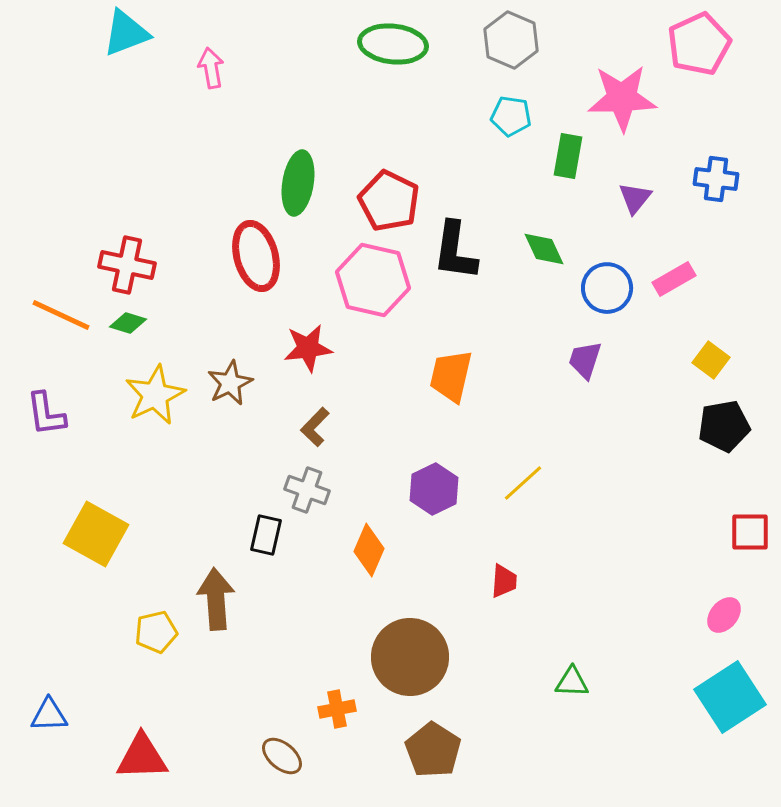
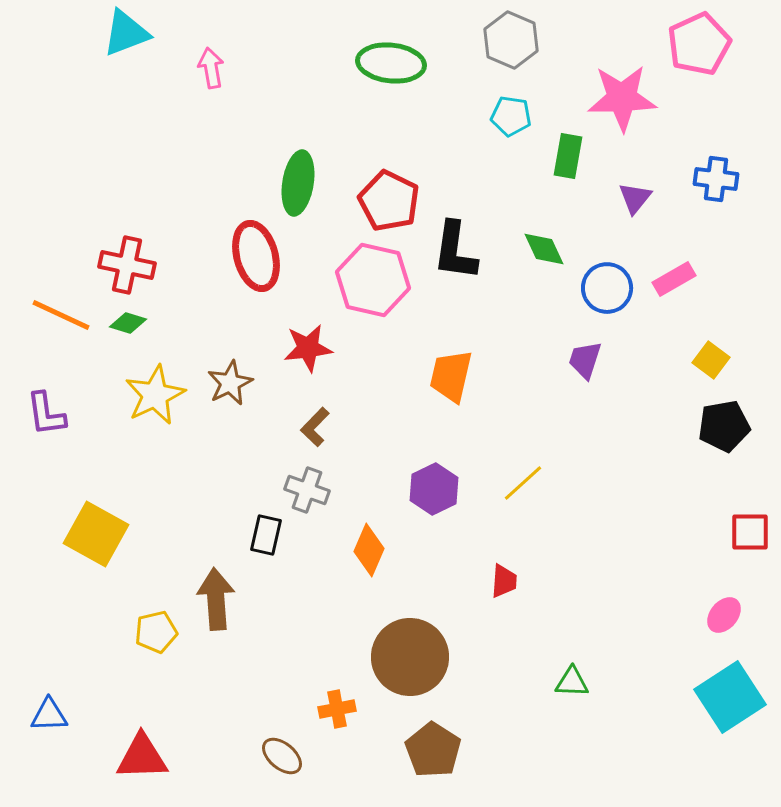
green ellipse at (393, 44): moved 2 px left, 19 px down
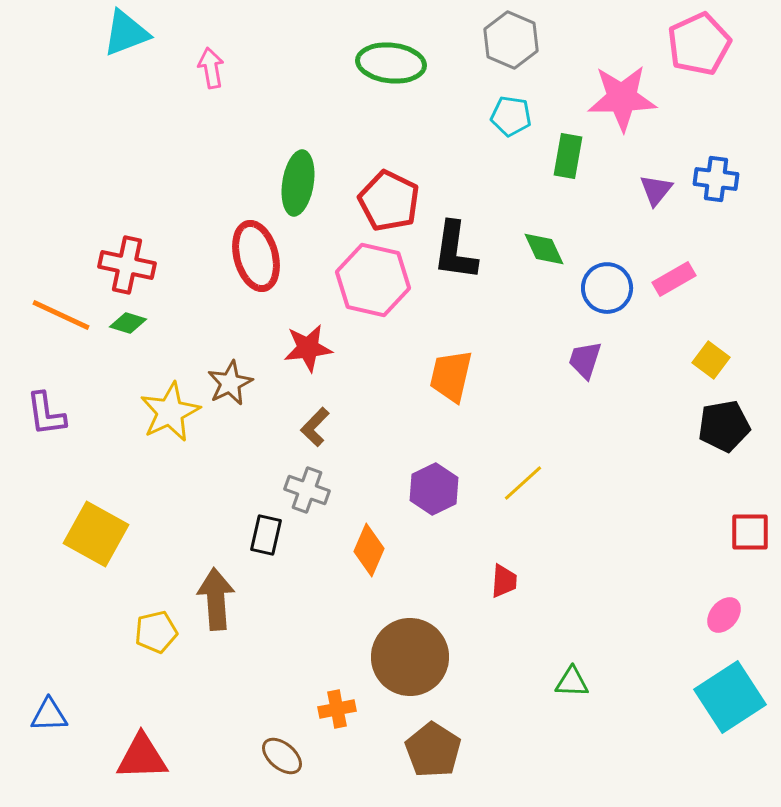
purple triangle at (635, 198): moved 21 px right, 8 px up
yellow star at (155, 395): moved 15 px right, 17 px down
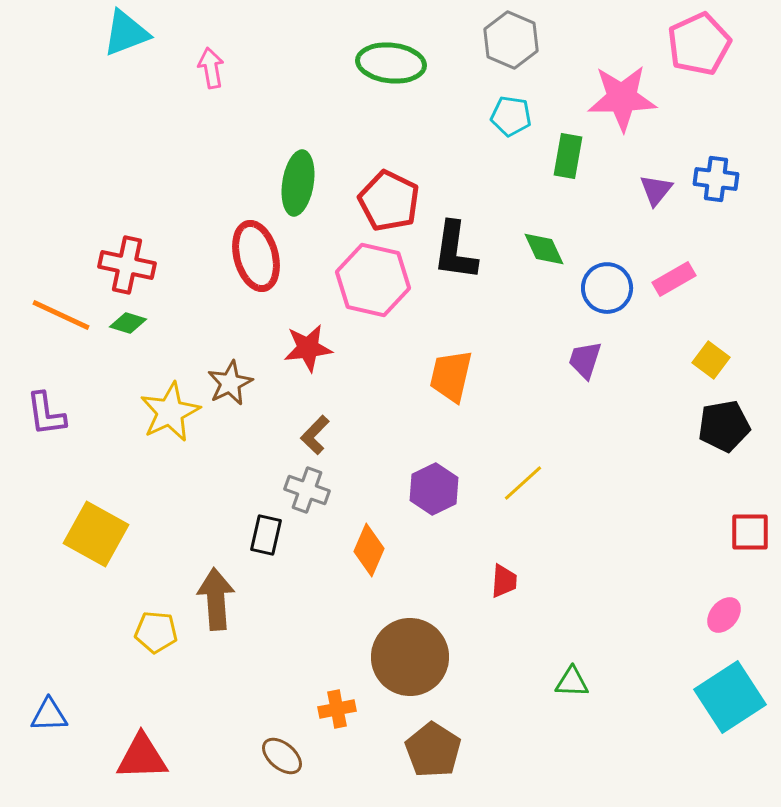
brown L-shape at (315, 427): moved 8 px down
yellow pentagon at (156, 632): rotated 18 degrees clockwise
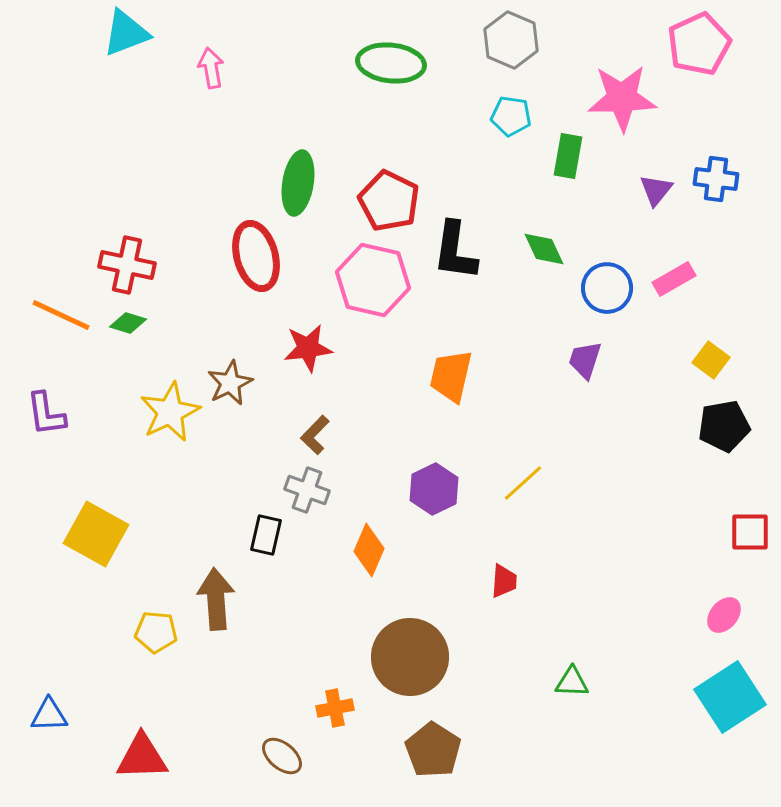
orange cross at (337, 709): moved 2 px left, 1 px up
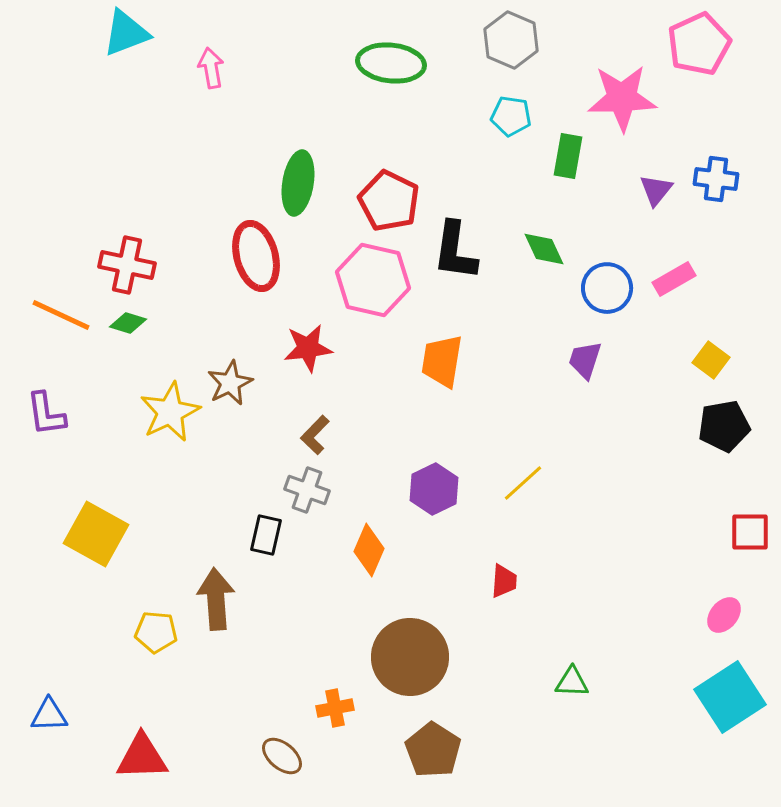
orange trapezoid at (451, 376): moved 9 px left, 15 px up; rotated 4 degrees counterclockwise
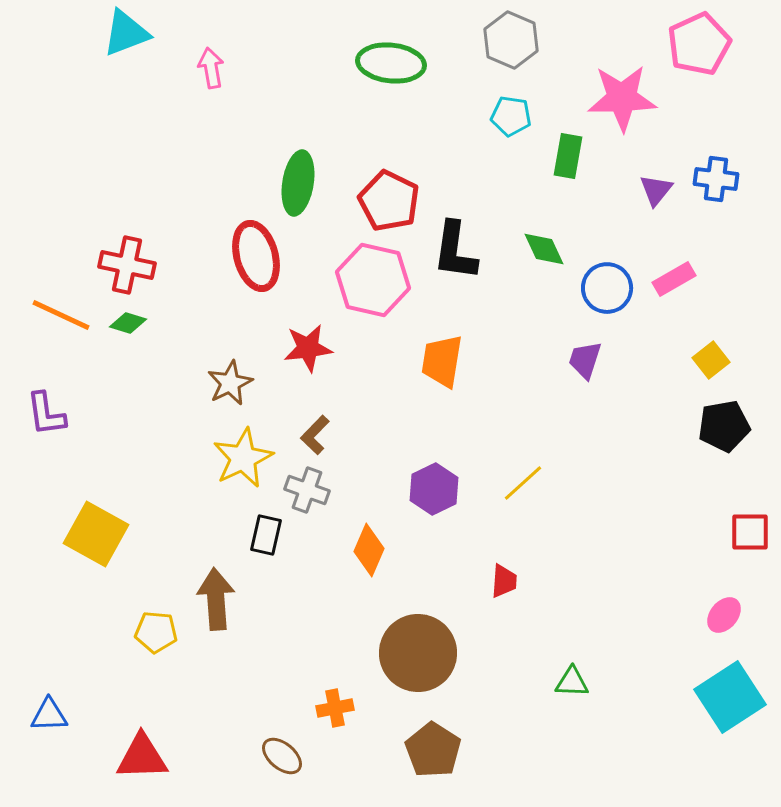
yellow square at (711, 360): rotated 15 degrees clockwise
yellow star at (170, 412): moved 73 px right, 46 px down
brown circle at (410, 657): moved 8 px right, 4 px up
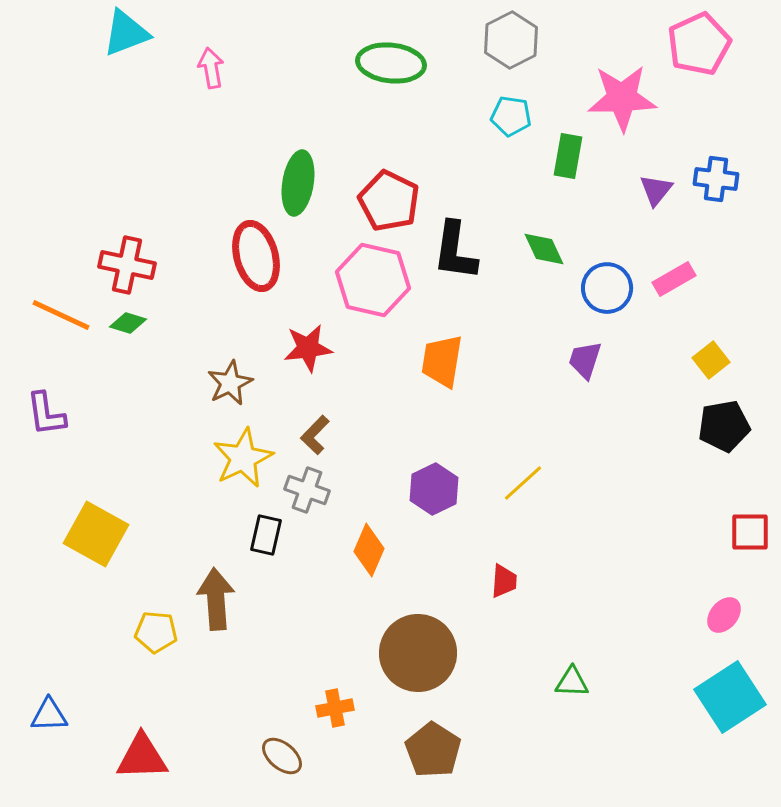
gray hexagon at (511, 40): rotated 10 degrees clockwise
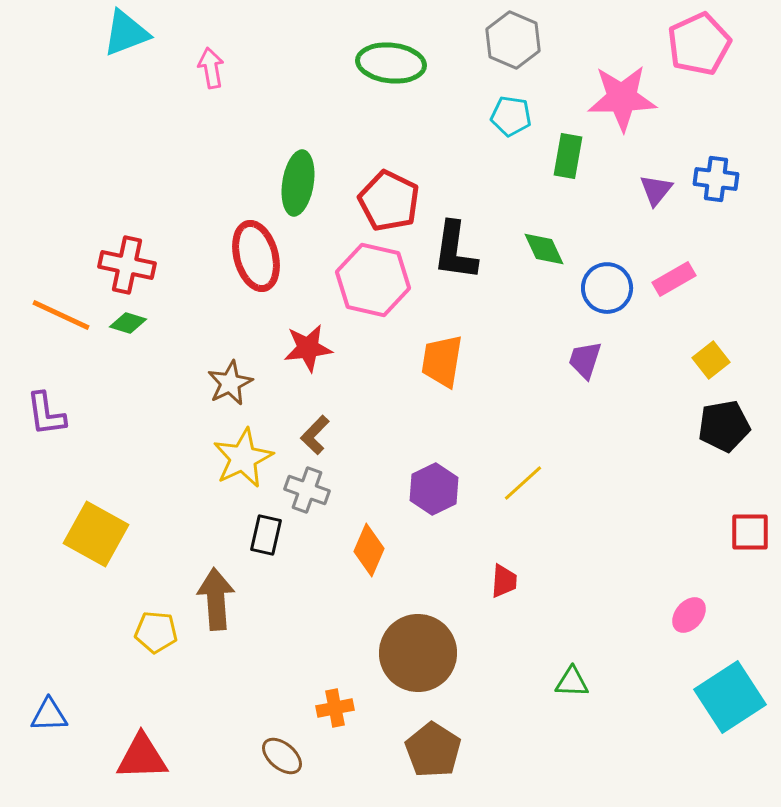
gray hexagon at (511, 40): moved 2 px right; rotated 10 degrees counterclockwise
pink ellipse at (724, 615): moved 35 px left
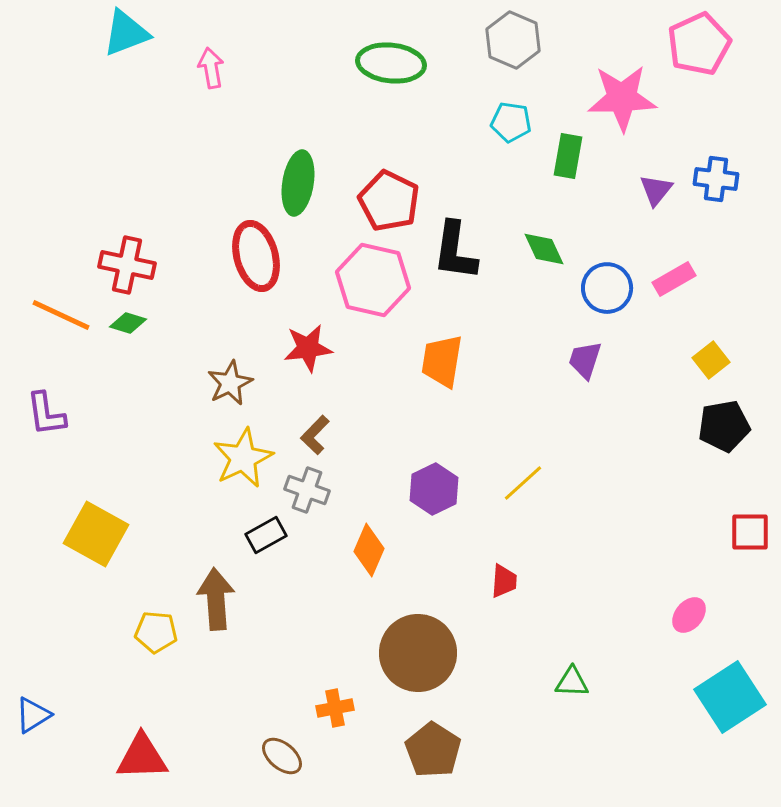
cyan pentagon at (511, 116): moved 6 px down
black rectangle at (266, 535): rotated 48 degrees clockwise
blue triangle at (49, 715): moved 16 px left; rotated 30 degrees counterclockwise
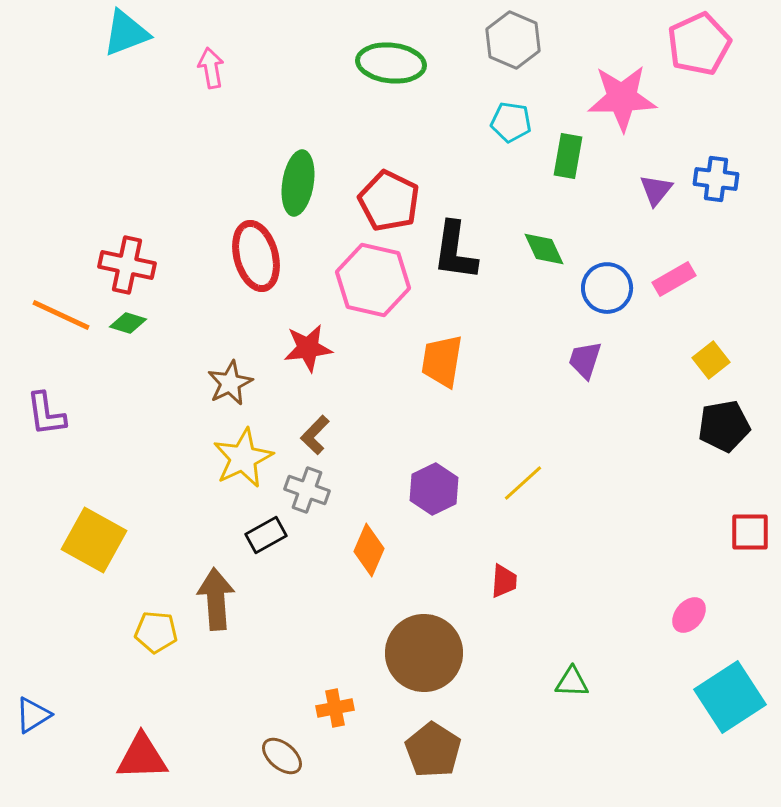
yellow square at (96, 534): moved 2 px left, 6 px down
brown circle at (418, 653): moved 6 px right
